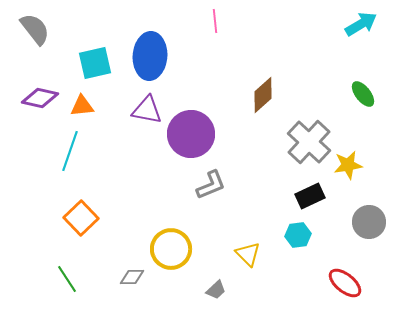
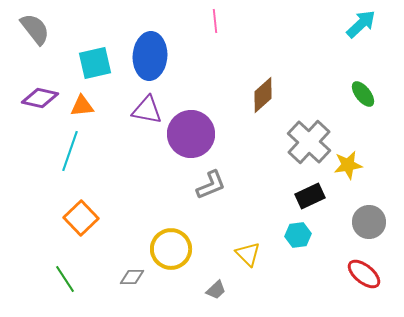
cyan arrow: rotated 12 degrees counterclockwise
green line: moved 2 px left
red ellipse: moved 19 px right, 9 px up
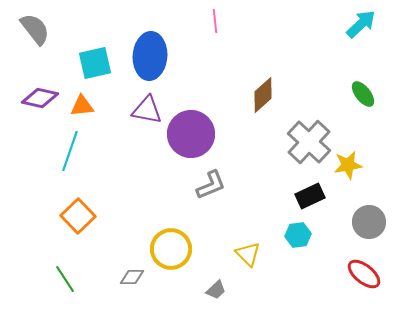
orange square: moved 3 px left, 2 px up
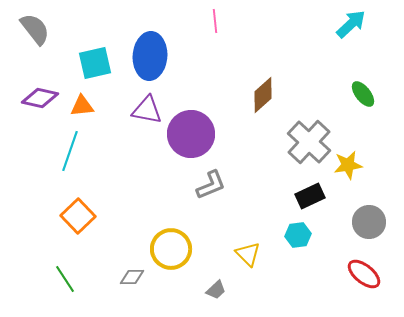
cyan arrow: moved 10 px left
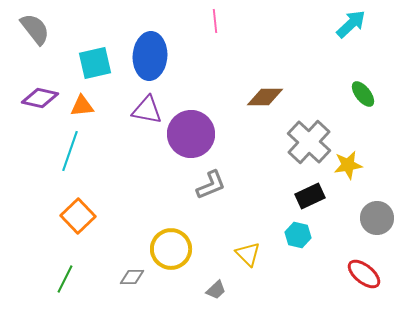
brown diamond: moved 2 px right, 2 px down; rotated 42 degrees clockwise
gray circle: moved 8 px right, 4 px up
cyan hexagon: rotated 20 degrees clockwise
green line: rotated 60 degrees clockwise
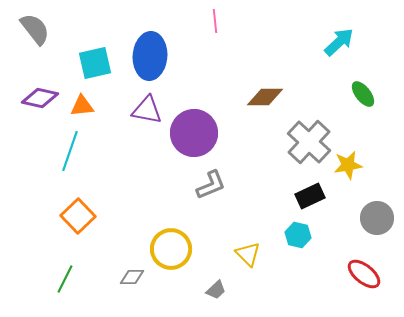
cyan arrow: moved 12 px left, 18 px down
purple circle: moved 3 px right, 1 px up
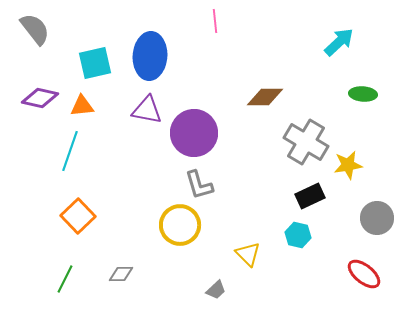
green ellipse: rotated 48 degrees counterclockwise
gray cross: moved 3 px left; rotated 12 degrees counterclockwise
gray L-shape: moved 12 px left; rotated 96 degrees clockwise
yellow circle: moved 9 px right, 24 px up
gray diamond: moved 11 px left, 3 px up
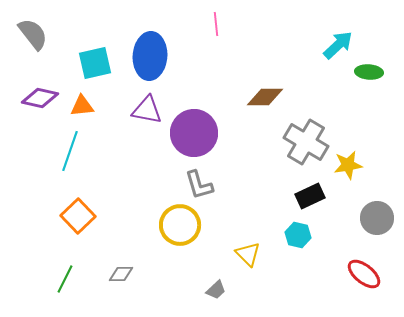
pink line: moved 1 px right, 3 px down
gray semicircle: moved 2 px left, 5 px down
cyan arrow: moved 1 px left, 3 px down
green ellipse: moved 6 px right, 22 px up
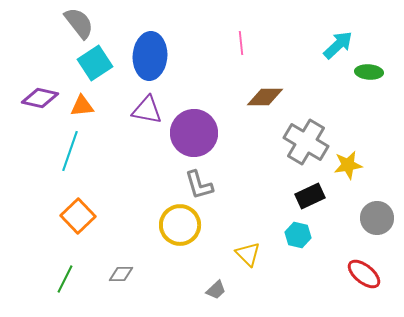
pink line: moved 25 px right, 19 px down
gray semicircle: moved 46 px right, 11 px up
cyan square: rotated 20 degrees counterclockwise
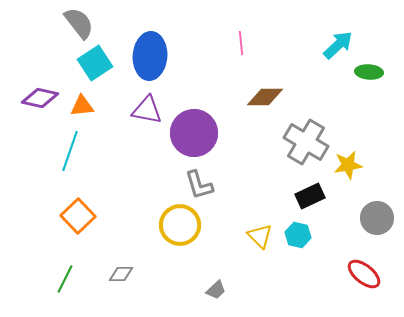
yellow triangle: moved 12 px right, 18 px up
